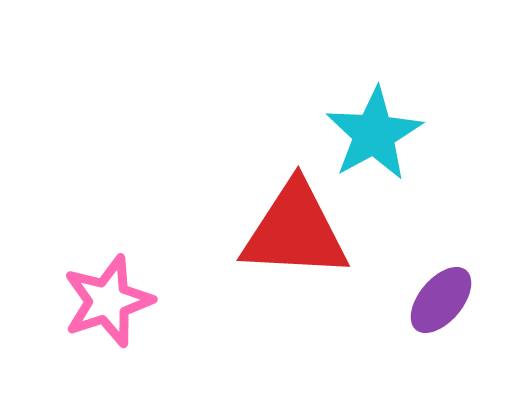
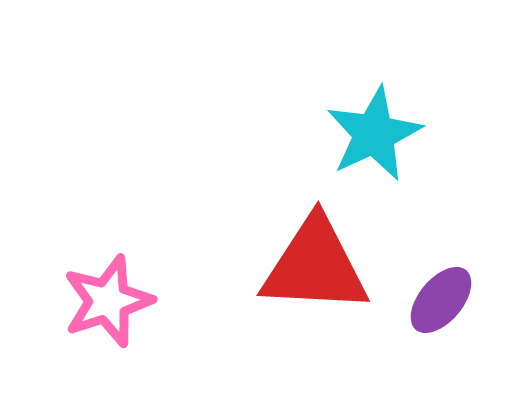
cyan star: rotated 4 degrees clockwise
red triangle: moved 20 px right, 35 px down
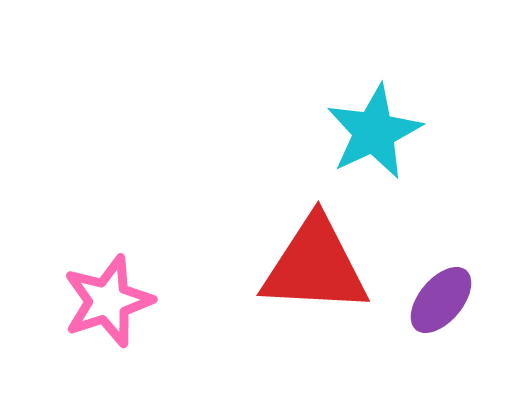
cyan star: moved 2 px up
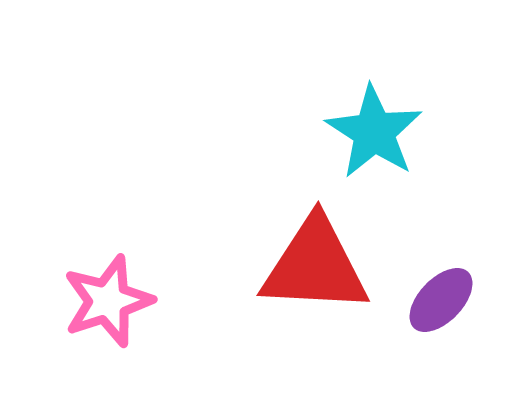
cyan star: rotated 14 degrees counterclockwise
purple ellipse: rotated 4 degrees clockwise
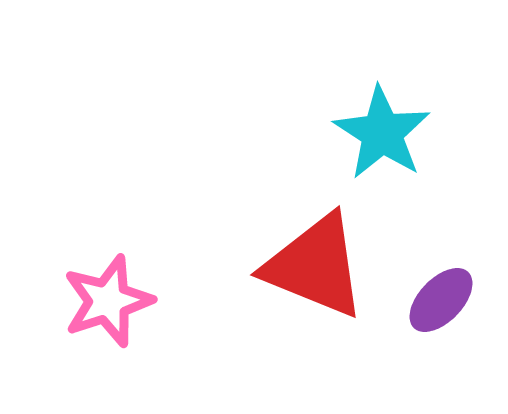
cyan star: moved 8 px right, 1 px down
red triangle: rotated 19 degrees clockwise
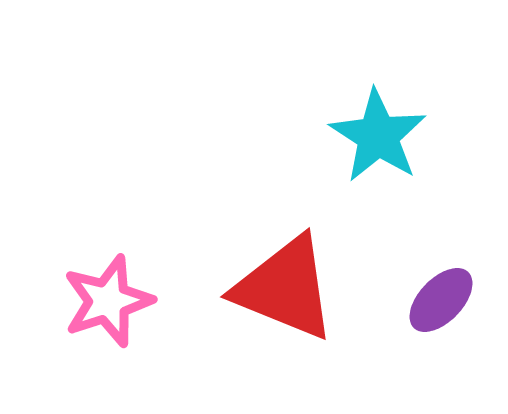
cyan star: moved 4 px left, 3 px down
red triangle: moved 30 px left, 22 px down
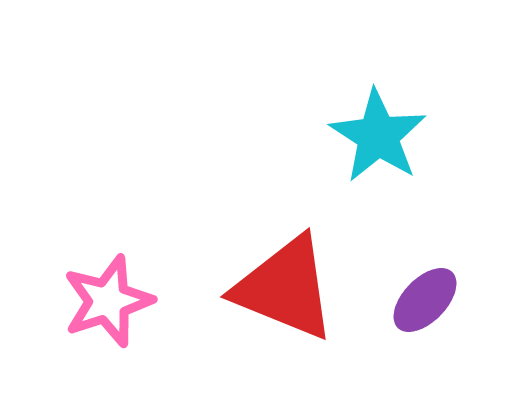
purple ellipse: moved 16 px left
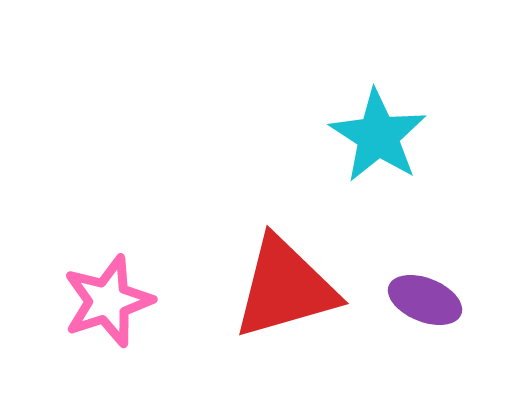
red triangle: rotated 38 degrees counterclockwise
purple ellipse: rotated 68 degrees clockwise
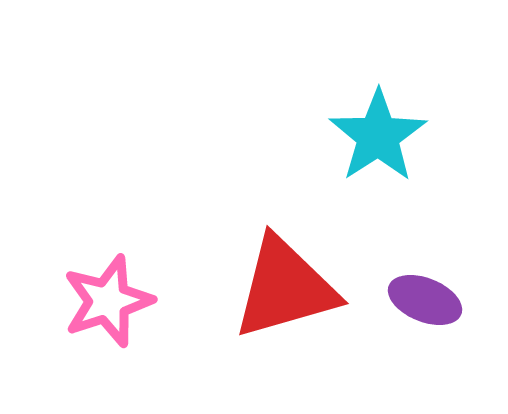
cyan star: rotated 6 degrees clockwise
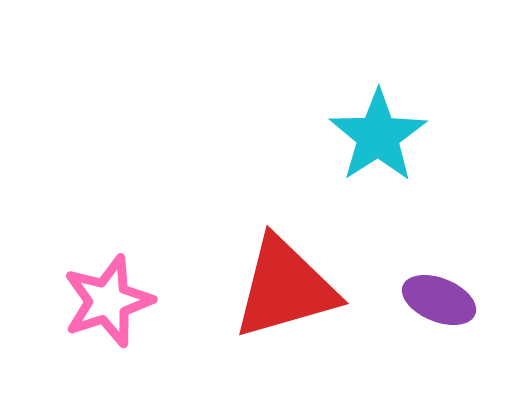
purple ellipse: moved 14 px right
